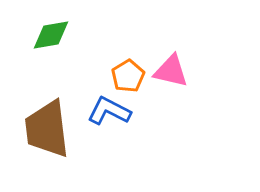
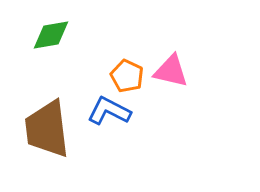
orange pentagon: moved 1 px left; rotated 16 degrees counterclockwise
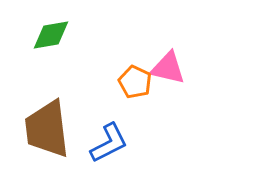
pink triangle: moved 3 px left, 3 px up
orange pentagon: moved 8 px right, 6 px down
blue L-shape: moved 32 px down; rotated 126 degrees clockwise
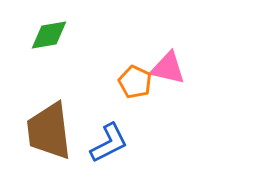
green diamond: moved 2 px left
brown trapezoid: moved 2 px right, 2 px down
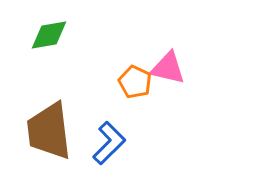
blue L-shape: rotated 18 degrees counterclockwise
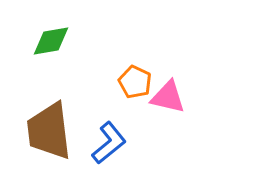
green diamond: moved 2 px right, 6 px down
pink triangle: moved 29 px down
blue L-shape: rotated 6 degrees clockwise
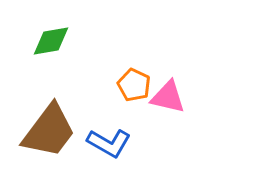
orange pentagon: moved 1 px left, 3 px down
brown trapezoid: rotated 136 degrees counterclockwise
blue L-shape: rotated 69 degrees clockwise
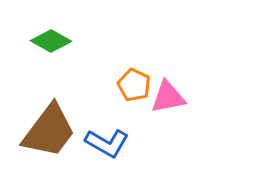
green diamond: rotated 39 degrees clockwise
pink triangle: rotated 24 degrees counterclockwise
blue L-shape: moved 2 px left
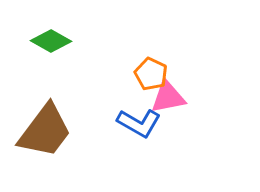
orange pentagon: moved 17 px right, 11 px up
brown trapezoid: moved 4 px left
blue L-shape: moved 32 px right, 20 px up
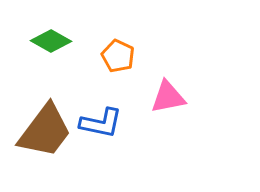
orange pentagon: moved 33 px left, 18 px up
blue L-shape: moved 38 px left; rotated 18 degrees counterclockwise
